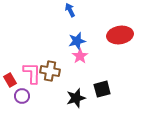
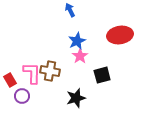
blue star: rotated 12 degrees counterclockwise
black square: moved 14 px up
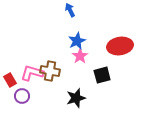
red ellipse: moved 11 px down
pink L-shape: rotated 75 degrees counterclockwise
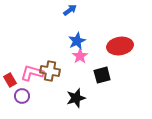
blue arrow: rotated 80 degrees clockwise
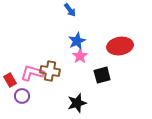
blue arrow: rotated 88 degrees clockwise
black star: moved 1 px right, 5 px down
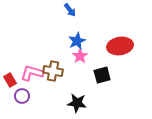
brown cross: moved 3 px right
black star: rotated 24 degrees clockwise
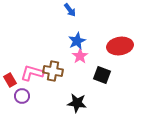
black square: rotated 36 degrees clockwise
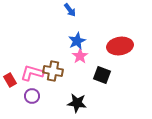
purple circle: moved 10 px right
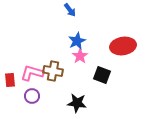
red ellipse: moved 3 px right
red rectangle: rotated 24 degrees clockwise
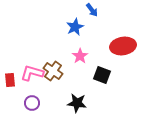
blue arrow: moved 22 px right
blue star: moved 2 px left, 14 px up
brown cross: rotated 24 degrees clockwise
purple circle: moved 7 px down
